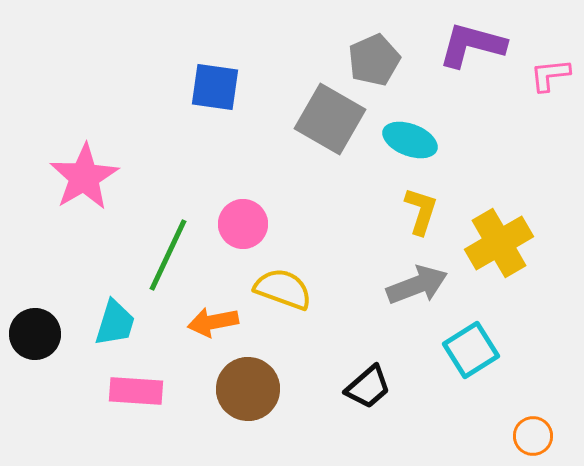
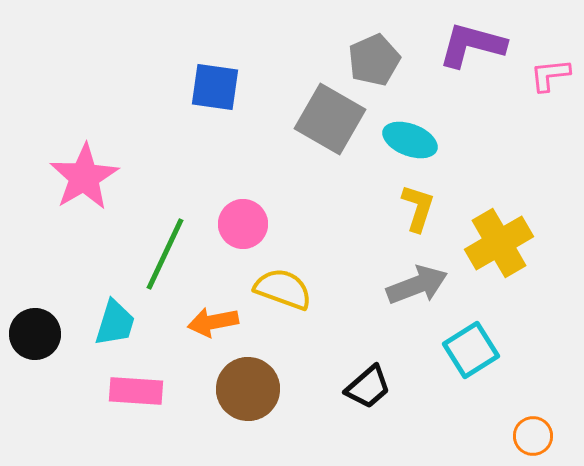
yellow L-shape: moved 3 px left, 3 px up
green line: moved 3 px left, 1 px up
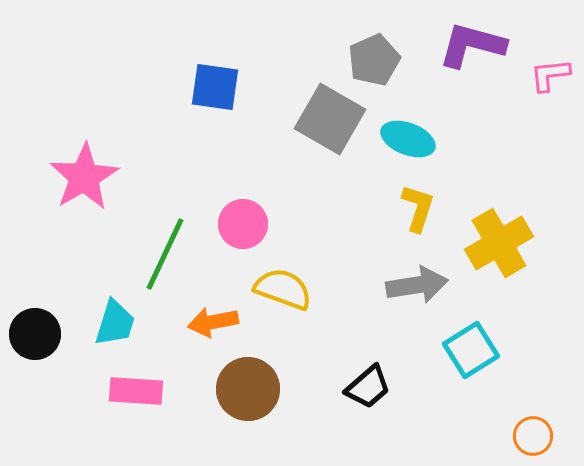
cyan ellipse: moved 2 px left, 1 px up
gray arrow: rotated 12 degrees clockwise
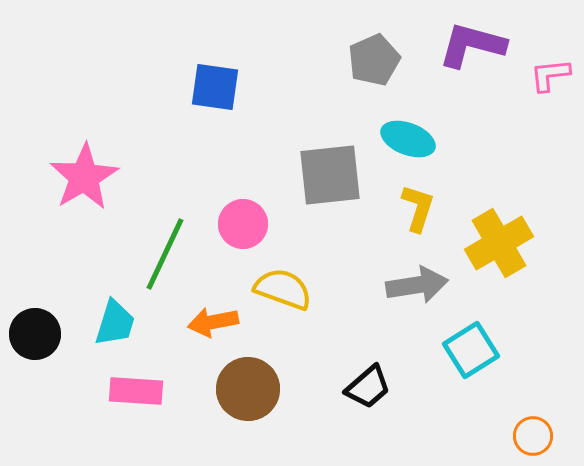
gray square: moved 56 px down; rotated 36 degrees counterclockwise
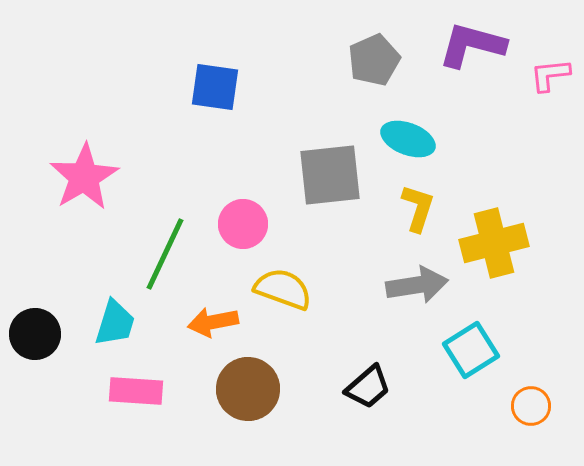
yellow cross: moved 5 px left; rotated 16 degrees clockwise
orange circle: moved 2 px left, 30 px up
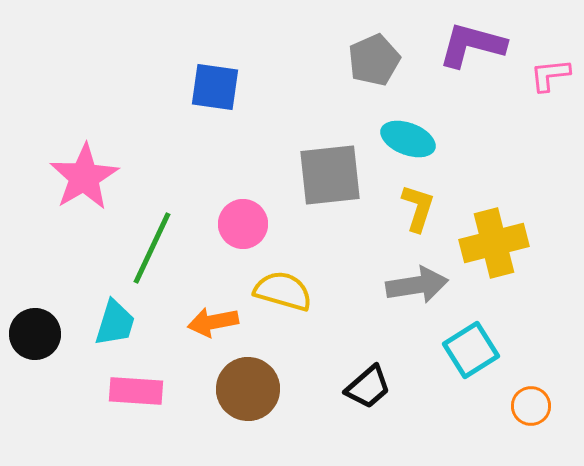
green line: moved 13 px left, 6 px up
yellow semicircle: moved 2 px down; rotated 4 degrees counterclockwise
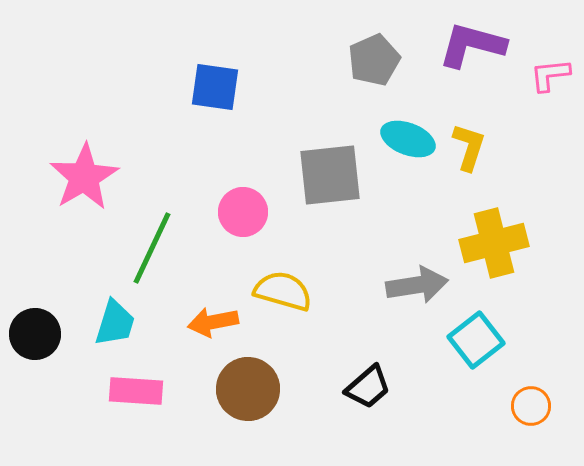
yellow L-shape: moved 51 px right, 61 px up
pink circle: moved 12 px up
cyan square: moved 5 px right, 10 px up; rotated 6 degrees counterclockwise
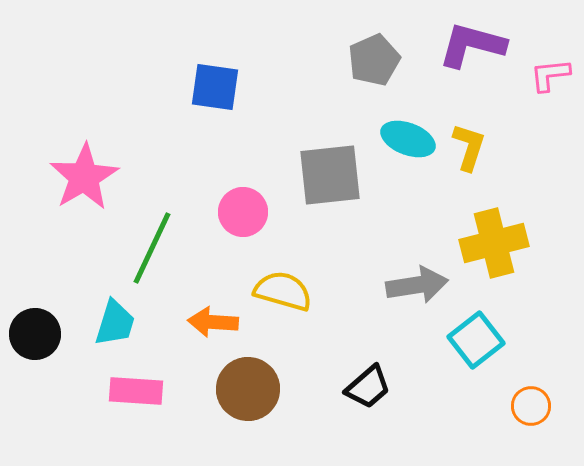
orange arrow: rotated 15 degrees clockwise
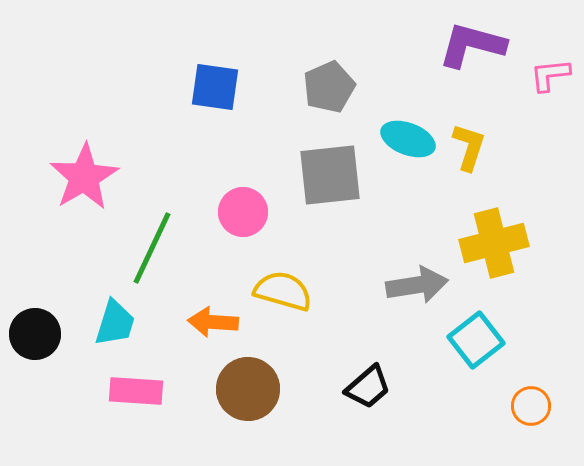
gray pentagon: moved 45 px left, 27 px down
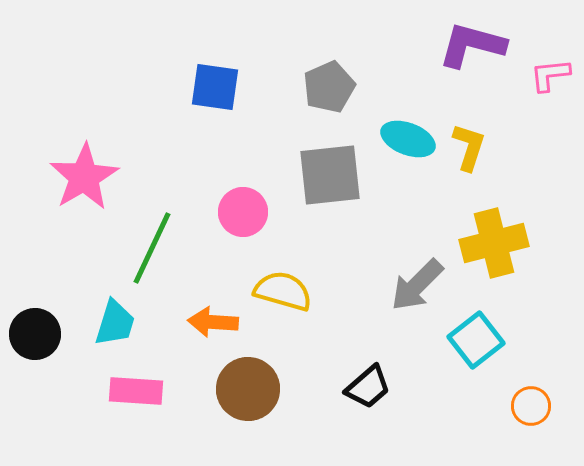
gray arrow: rotated 144 degrees clockwise
